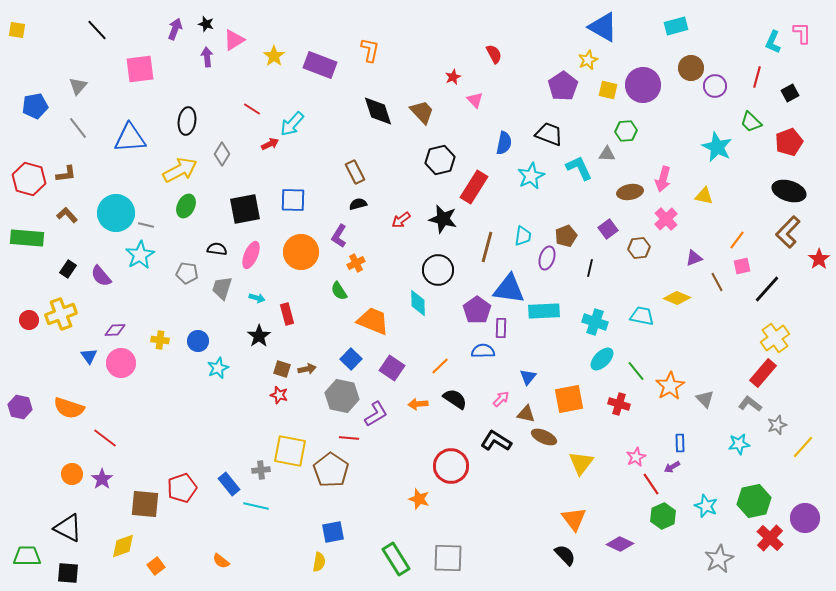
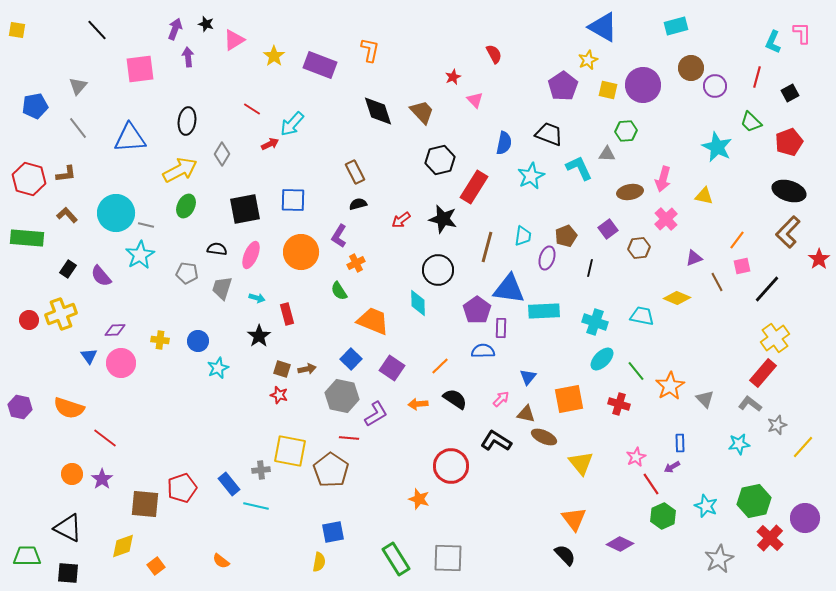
purple arrow at (207, 57): moved 19 px left
yellow triangle at (581, 463): rotated 16 degrees counterclockwise
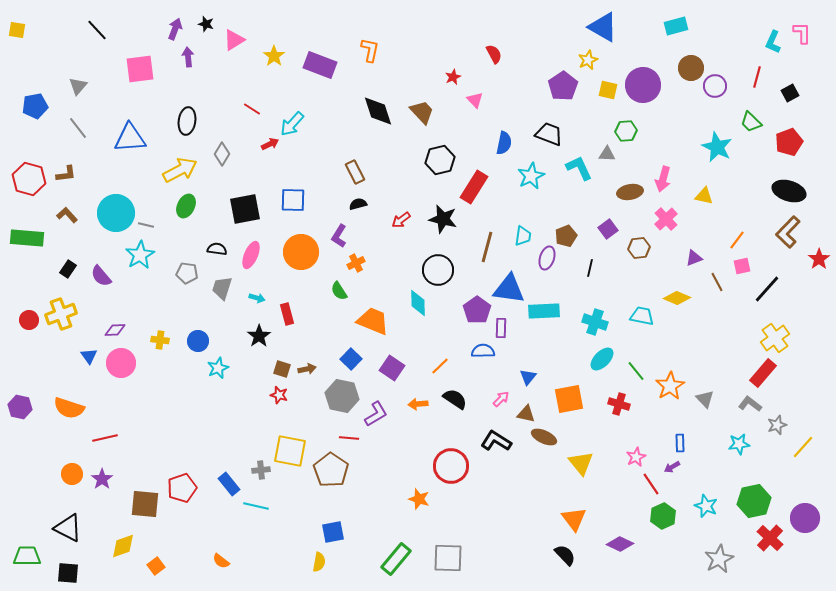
red line at (105, 438): rotated 50 degrees counterclockwise
green rectangle at (396, 559): rotated 72 degrees clockwise
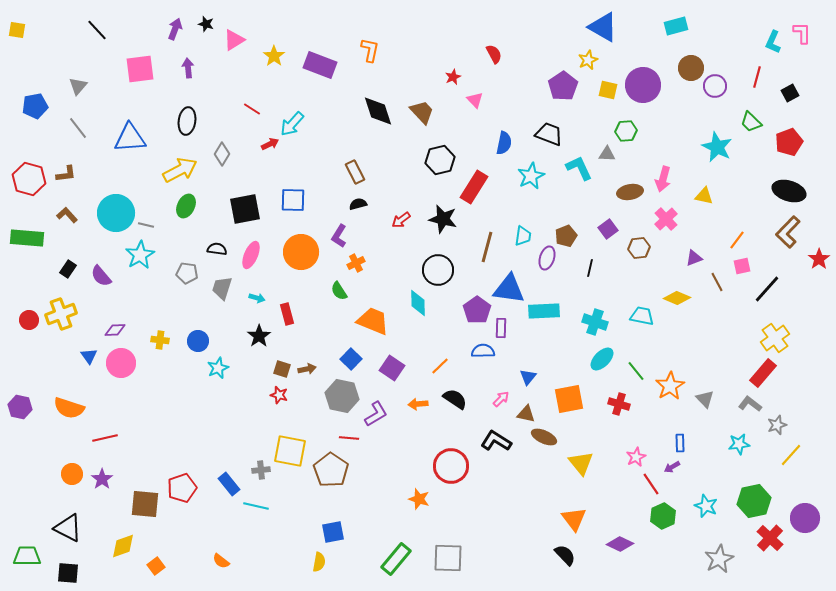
purple arrow at (188, 57): moved 11 px down
yellow line at (803, 447): moved 12 px left, 8 px down
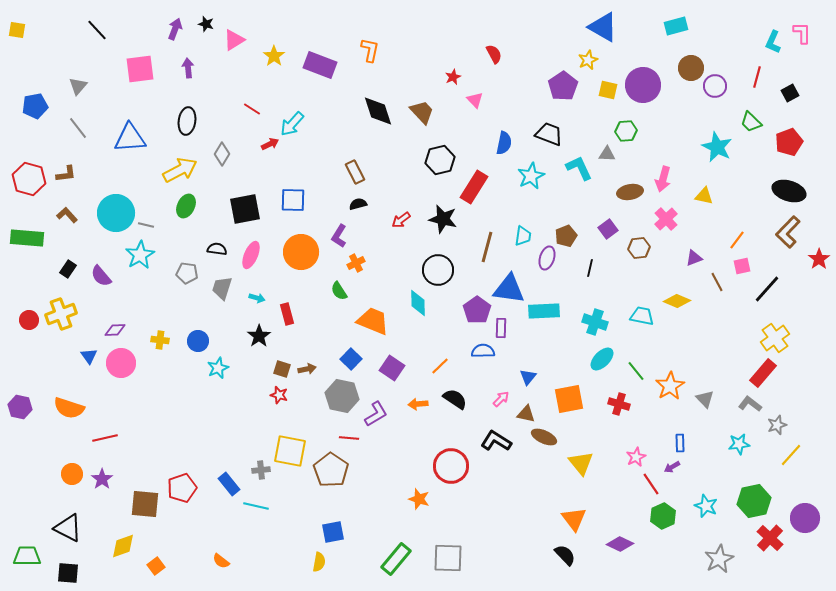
yellow diamond at (677, 298): moved 3 px down
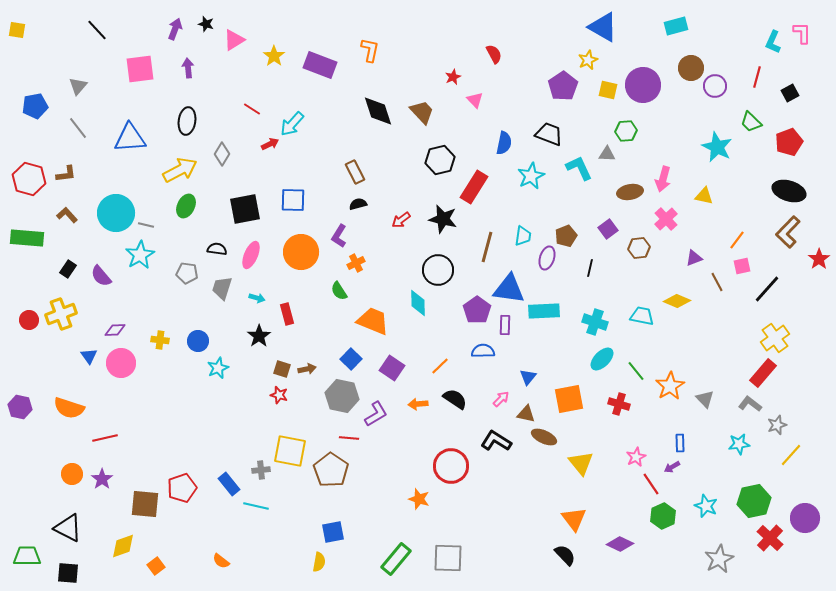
purple rectangle at (501, 328): moved 4 px right, 3 px up
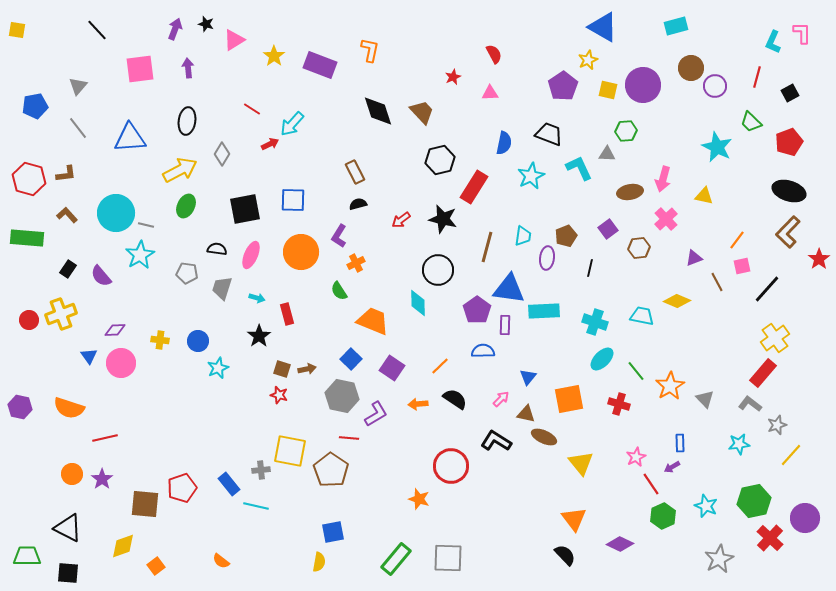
pink triangle at (475, 100): moved 15 px right, 7 px up; rotated 48 degrees counterclockwise
purple ellipse at (547, 258): rotated 10 degrees counterclockwise
